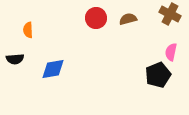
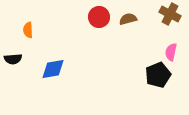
red circle: moved 3 px right, 1 px up
black semicircle: moved 2 px left
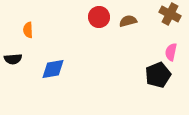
brown semicircle: moved 2 px down
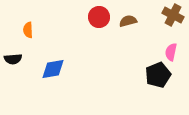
brown cross: moved 3 px right, 1 px down
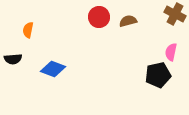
brown cross: moved 2 px right, 1 px up
orange semicircle: rotated 14 degrees clockwise
blue diamond: rotated 30 degrees clockwise
black pentagon: rotated 10 degrees clockwise
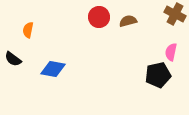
black semicircle: rotated 42 degrees clockwise
blue diamond: rotated 10 degrees counterclockwise
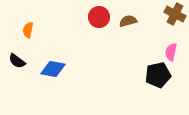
black semicircle: moved 4 px right, 2 px down
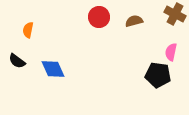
brown semicircle: moved 6 px right
blue diamond: rotated 55 degrees clockwise
black pentagon: rotated 20 degrees clockwise
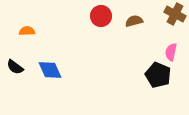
red circle: moved 2 px right, 1 px up
orange semicircle: moved 1 px left, 1 px down; rotated 77 degrees clockwise
black semicircle: moved 2 px left, 6 px down
blue diamond: moved 3 px left, 1 px down
black pentagon: rotated 15 degrees clockwise
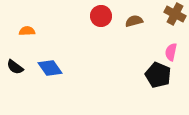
blue diamond: moved 2 px up; rotated 10 degrees counterclockwise
